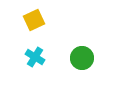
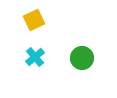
cyan cross: rotated 18 degrees clockwise
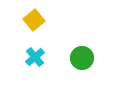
yellow square: rotated 15 degrees counterclockwise
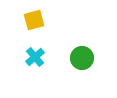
yellow square: rotated 25 degrees clockwise
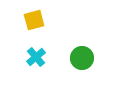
cyan cross: moved 1 px right
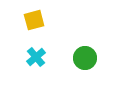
green circle: moved 3 px right
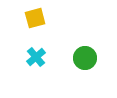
yellow square: moved 1 px right, 2 px up
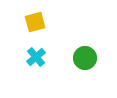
yellow square: moved 4 px down
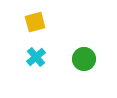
green circle: moved 1 px left, 1 px down
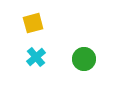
yellow square: moved 2 px left, 1 px down
